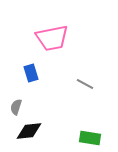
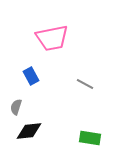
blue rectangle: moved 3 px down; rotated 12 degrees counterclockwise
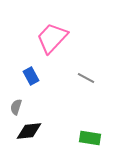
pink trapezoid: rotated 144 degrees clockwise
gray line: moved 1 px right, 6 px up
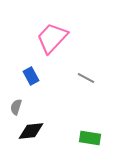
black diamond: moved 2 px right
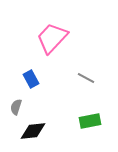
blue rectangle: moved 3 px down
black diamond: moved 2 px right
green rectangle: moved 17 px up; rotated 20 degrees counterclockwise
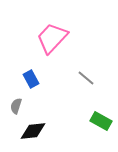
gray line: rotated 12 degrees clockwise
gray semicircle: moved 1 px up
green rectangle: moved 11 px right; rotated 40 degrees clockwise
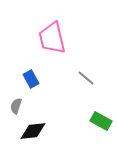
pink trapezoid: rotated 56 degrees counterclockwise
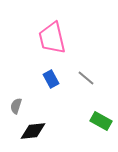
blue rectangle: moved 20 px right
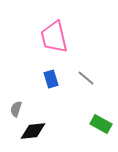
pink trapezoid: moved 2 px right, 1 px up
blue rectangle: rotated 12 degrees clockwise
gray semicircle: moved 3 px down
green rectangle: moved 3 px down
